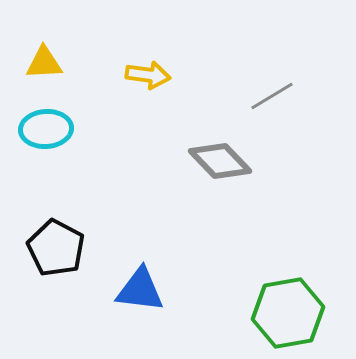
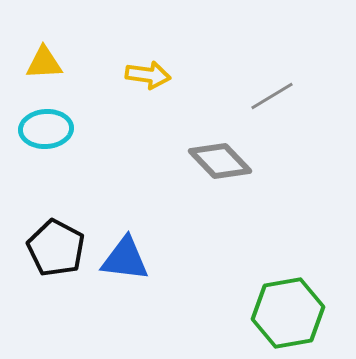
blue triangle: moved 15 px left, 31 px up
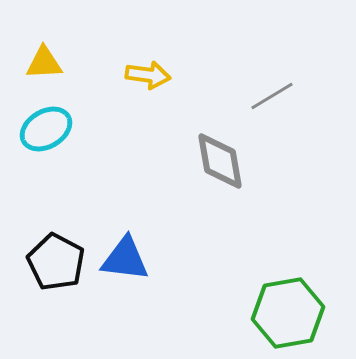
cyan ellipse: rotated 27 degrees counterclockwise
gray diamond: rotated 34 degrees clockwise
black pentagon: moved 14 px down
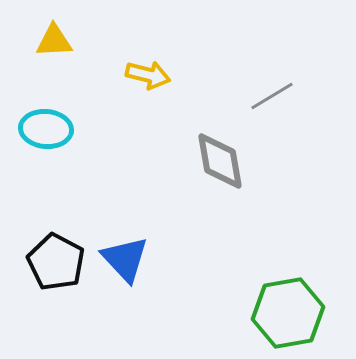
yellow triangle: moved 10 px right, 22 px up
yellow arrow: rotated 6 degrees clockwise
cyan ellipse: rotated 36 degrees clockwise
blue triangle: rotated 40 degrees clockwise
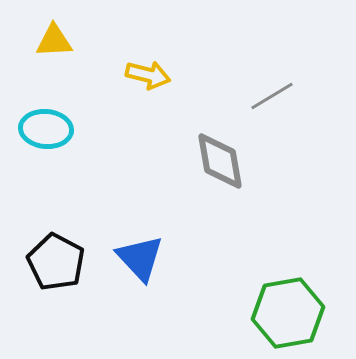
blue triangle: moved 15 px right, 1 px up
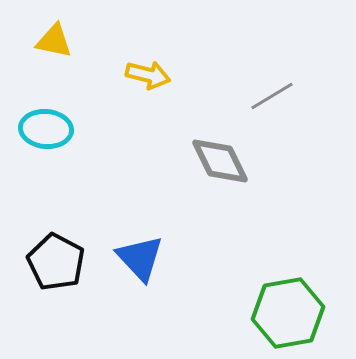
yellow triangle: rotated 15 degrees clockwise
gray diamond: rotated 16 degrees counterclockwise
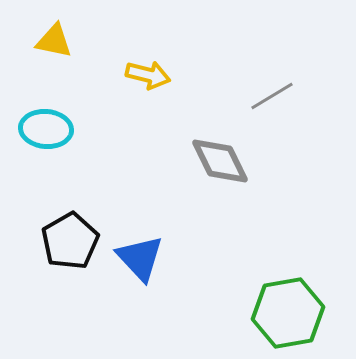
black pentagon: moved 14 px right, 21 px up; rotated 14 degrees clockwise
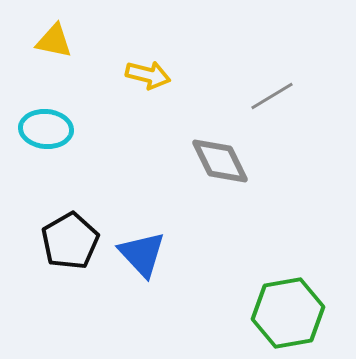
blue triangle: moved 2 px right, 4 px up
